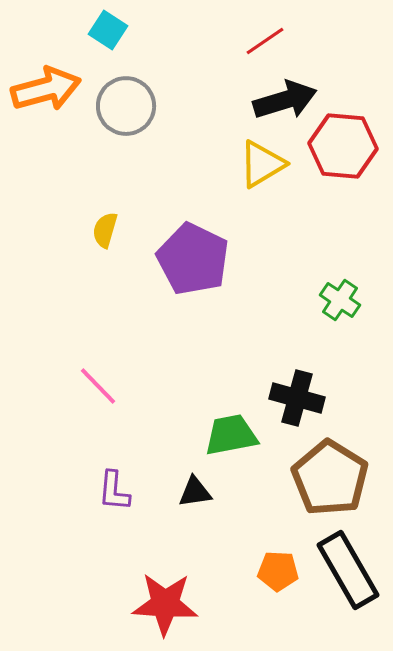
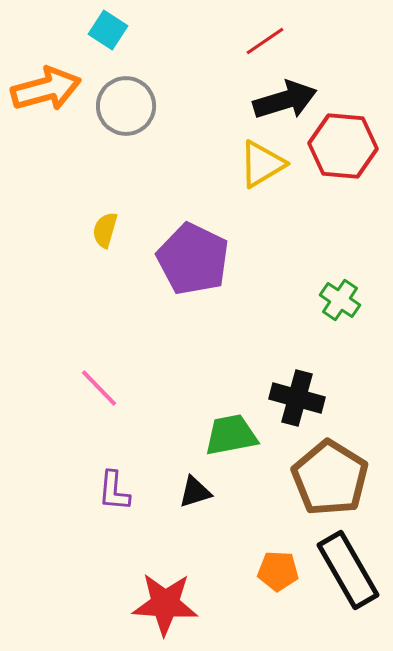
pink line: moved 1 px right, 2 px down
black triangle: rotated 9 degrees counterclockwise
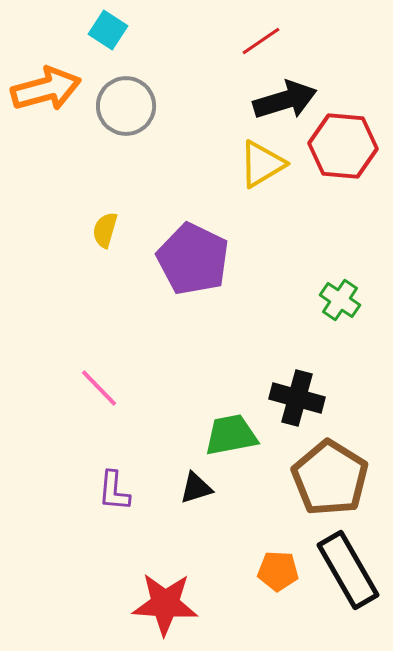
red line: moved 4 px left
black triangle: moved 1 px right, 4 px up
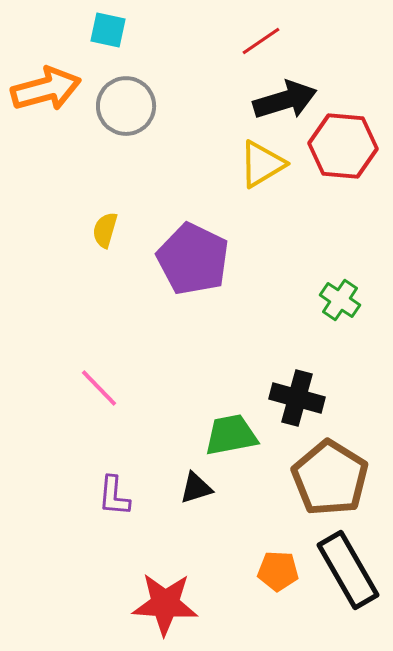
cyan square: rotated 21 degrees counterclockwise
purple L-shape: moved 5 px down
